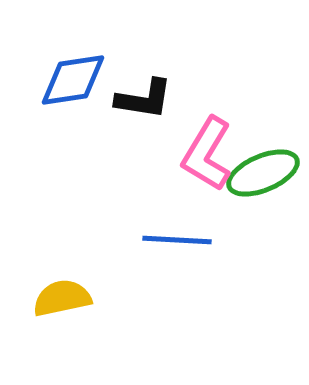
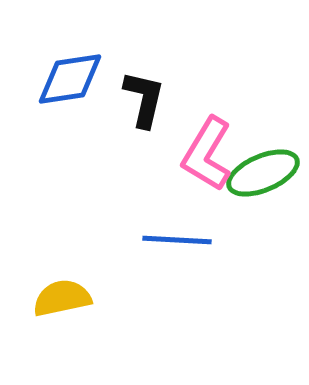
blue diamond: moved 3 px left, 1 px up
black L-shape: rotated 86 degrees counterclockwise
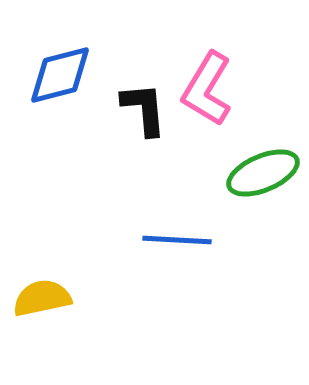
blue diamond: moved 10 px left, 4 px up; rotated 6 degrees counterclockwise
black L-shape: moved 10 px down; rotated 18 degrees counterclockwise
pink L-shape: moved 65 px up
yellow semicircle: moved 20 px left
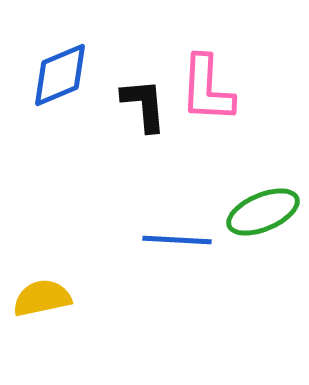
blue diamond: rotated 8 degrees counterclockwise
pink L-shape: rotated 28 degrees counterclockwise
black L-shape: moved 4 px up
green ellipse: moved 39 px down
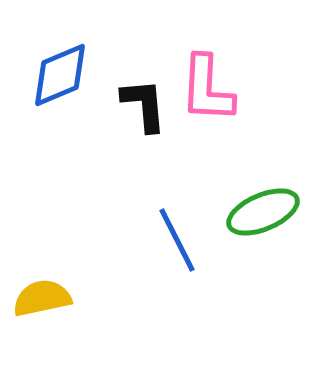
blue line: rotated 60 degrees clockwise
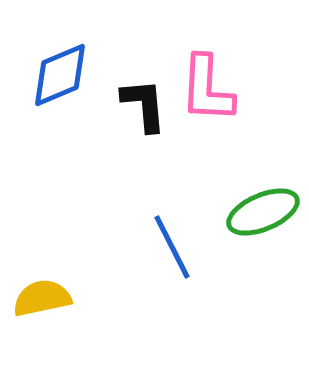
blue line: moved 5 px left, 7 px down
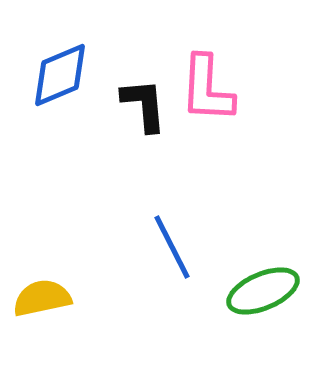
green ellipse: moved 79 px down
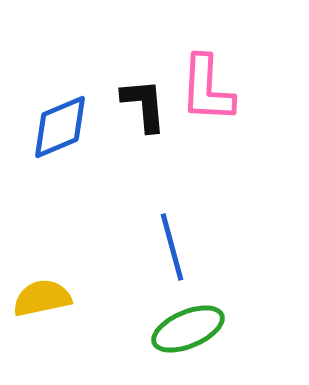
blue diamond: moved 52 px down
blue line: rotated 12 degrees clockwise
green ellipse: moved 75 px left, 38 px down
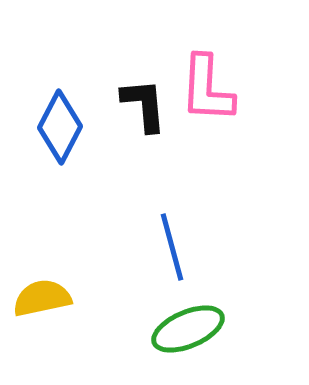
blue diamond: rotated 40 degrees counterclockwise
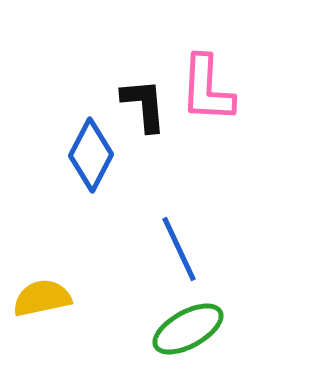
blue diamond: moved 31 px right, 28 px down
blue line: moved 7 px right, 2 px down; rotated 10 degrees counterclockwise
green ellipse: rotated 6 degrees counterclockwise
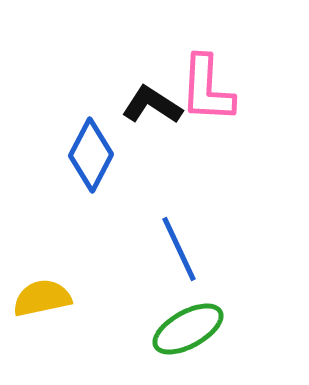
black L-shape: moved 8 px right; rotated 52 degrees counterclockwise
